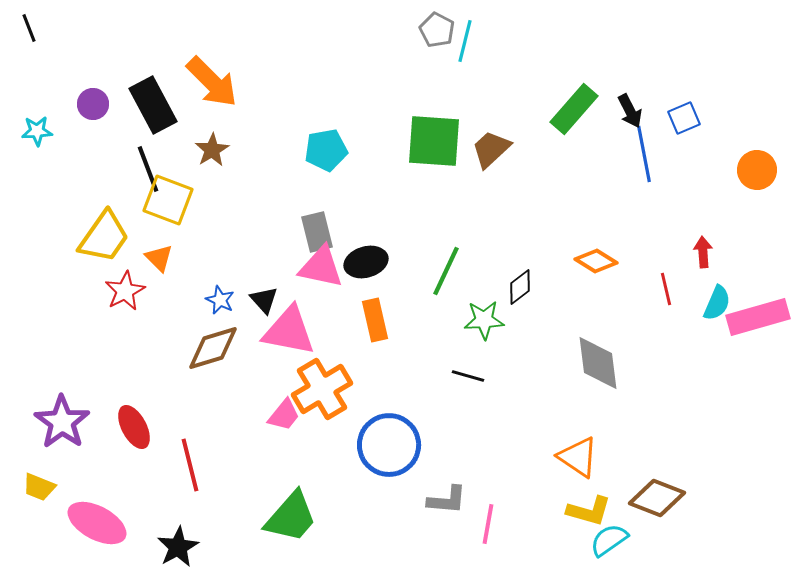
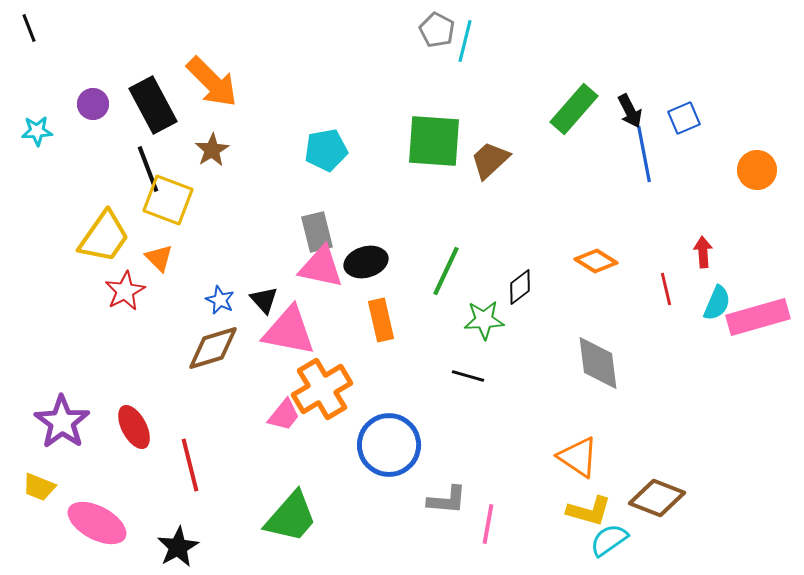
brown trapezoid at (491, 149): moved 1 px left, 11 px down
orange rectangle at (375, 320): moved 6 px right
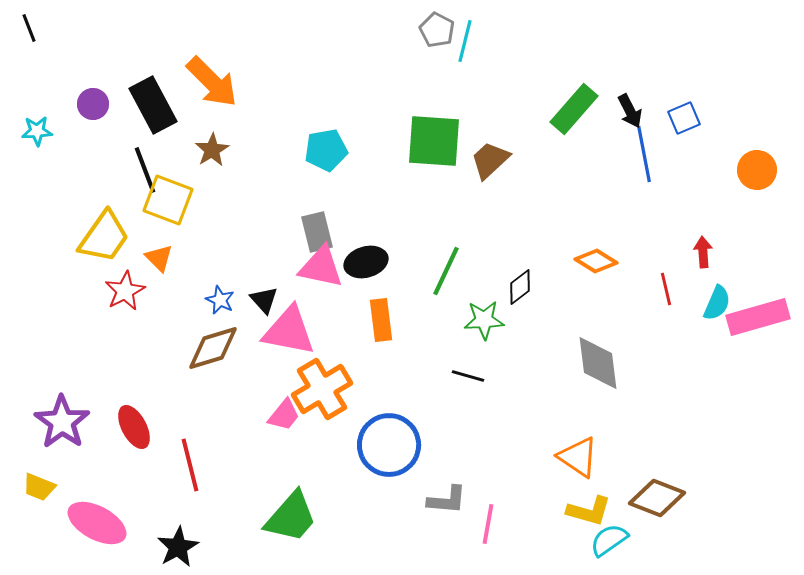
black line at (148, 169): moved 3 px left, 1 px down
orange rectangle at (381, 320): rotated 6 degrees clockwise
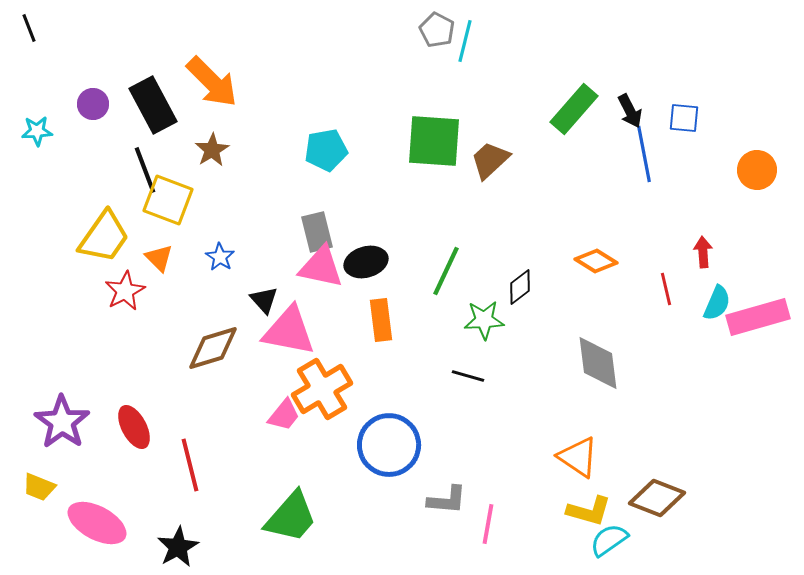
blue square at (684, 118): rotated 28 degrees clockwise
blue star at (220, 300): moved 43 px up; rotated 8 degrees clockwise
